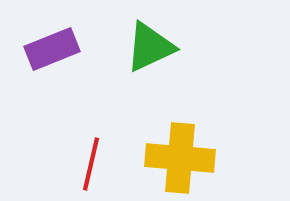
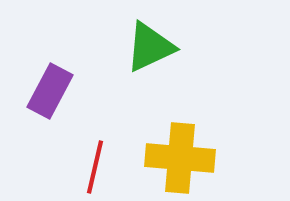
purple rectangle: moved 2 px left, 42 px down; rotated 40 degrees counterclockwise
red line: moved 4 px right, 3 px down
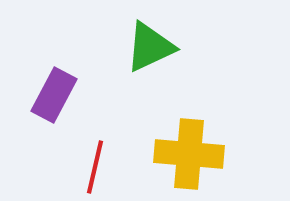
purple rectangle: moved 4 px right, 4 px down
yellow cross: moved 9 px right, 4 px up
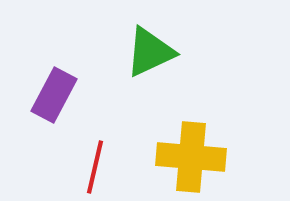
green triangle: moved 5 px down
yellow cross: moved 2 px right, 3 px down
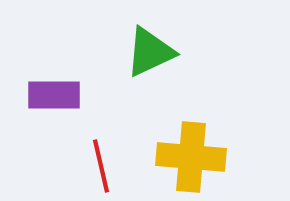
purple rectangle: rotated 62 degrees clockwise
red line: moved 6 px right, 1 px up; rotated 26 degrees counterclockwise
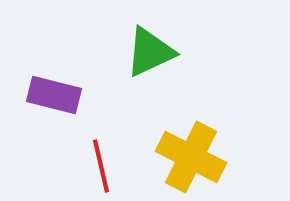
purple rectangle: rotated 14 degrees clockwise
yellow cross: rotated 22 degrees clockwise
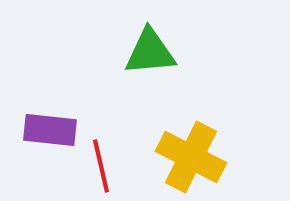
green triangle: rotated 20 degrees clockwise
purple rectangle: moved 4 px left, 35 px down; rotated 8 degrees counterclockwise
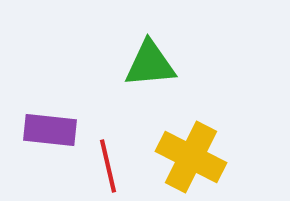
green triangle: moved 12 px down
red line: moved 7 px right
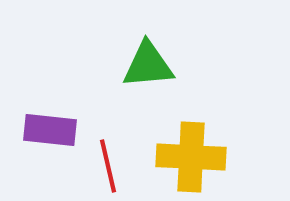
green triangle: moved 2 px left, 1 px down
yellow cross: rotated 24 degrees counterclockwise
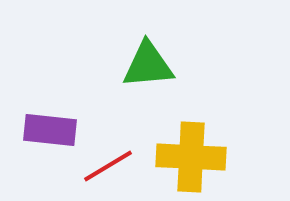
red line: rotated 72 degrees clockwise
